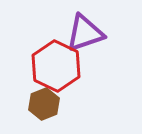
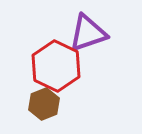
purple triangle: moved 3 px right
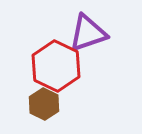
brown hexagon: rotated 12 degrees counterclockwise
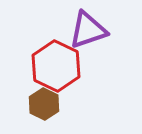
purple triangle: moved 3 px up
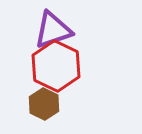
purple triangle: moved 35 px left
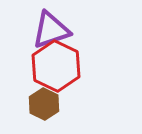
purple triangle: moved 2 px left
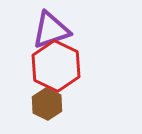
brown hexagon: moved 3 px right
